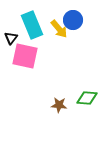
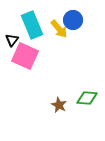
black triangle: moved 1 px right, 2 px down
pink square: rotated 12 degrees clockwise
brown star: rotated 21 degrees clockwise
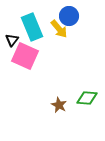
blue circle: moved 4 px left, 4 px up
cyan rectangle: moved 2 px down
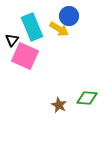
yellow arrow: rotated 18 degrees counterclockwise
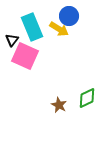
green diamond: rotated 30 degrees counterclockwise
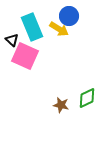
black triangle: rotated 24 degrees counterclockwise
brown star: moved 2 px right; rotated 14 degrees counterclockwise
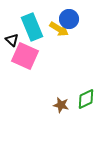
blue circle: moved 3 px down
green diamond: moved 1 px left, 1 px down
